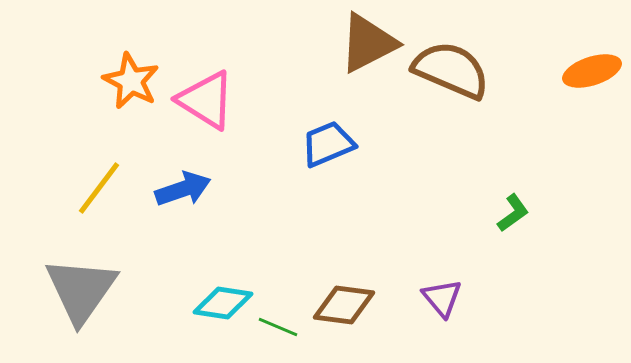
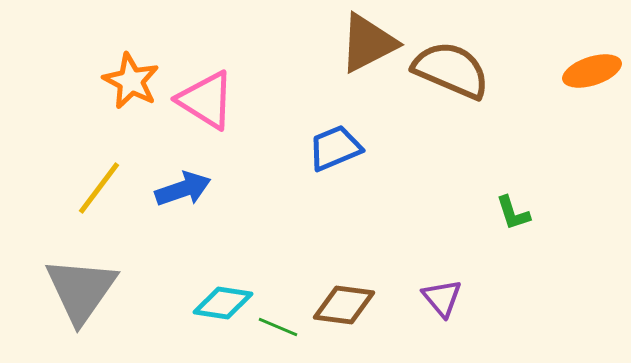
blue trapezoid: moved 7 px right, 4 px down
green L-shape: rotated 108 degrees clockwise
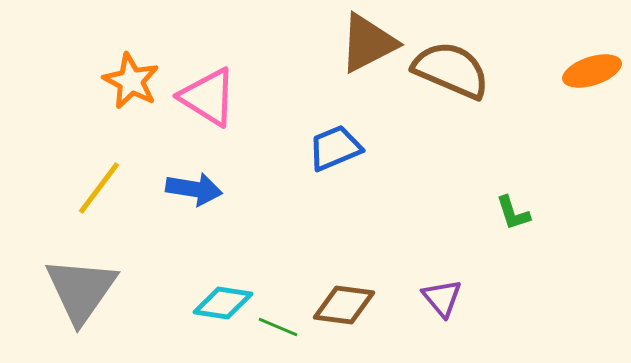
pink triangle: moved 2 px right, 3 px up
blue arrow: moved 11 px right; rotated 28 degrees clockwise
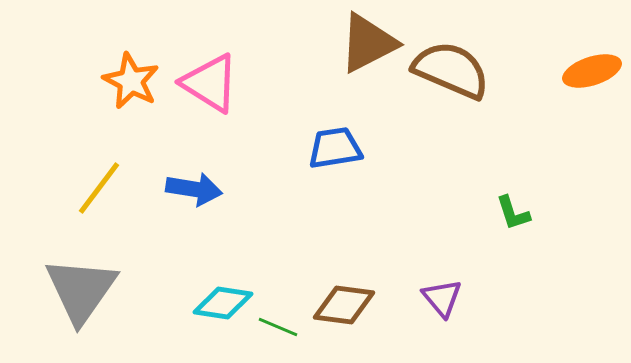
pink triangle: moved 2 px right, 14 px up
blue trapezoid: rotated 14 degrees clockwise
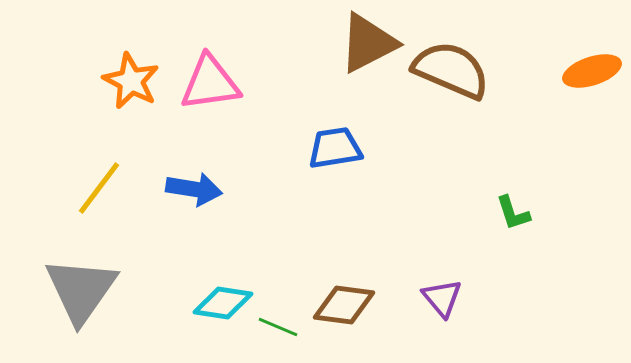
pink triangle: rotated 40 degrees counterclockwise
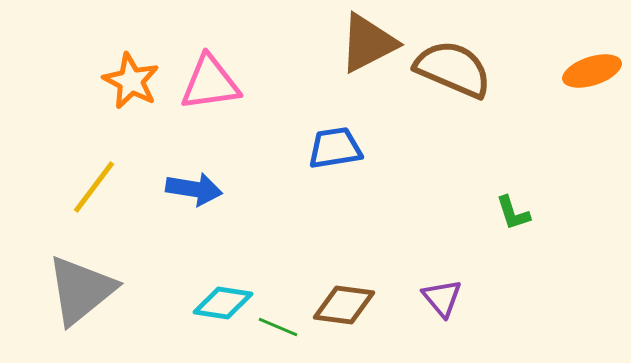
brown semicircle: moved 2 px right, 1 px up
yellow line: moved 5 px left, 1 px up
gray triangle: rotated 16 degrees clockwise
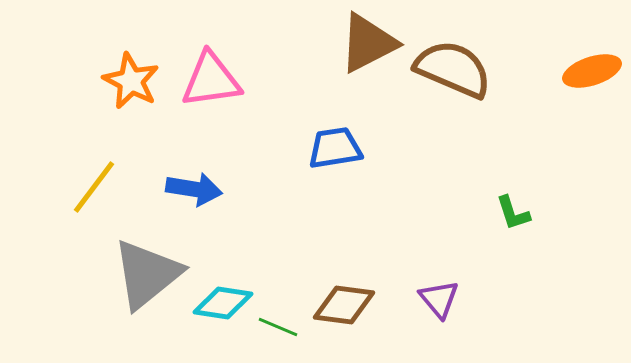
pink triangle: moved 1 px right, 3 px up
gray triangle: moved 66 px right, 16 px up
purple triangle: moved 3 px left, 1 px down
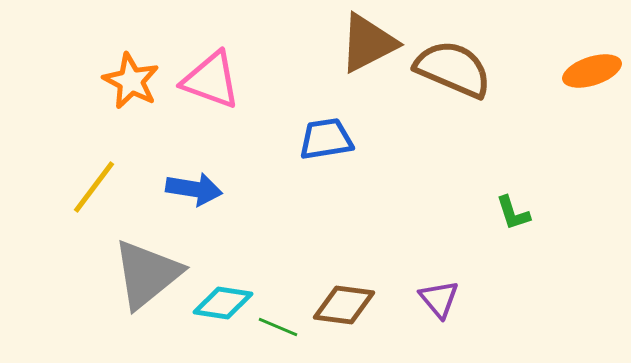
pink triangle: rotated 28 degrees clockwise
blue trapezoid: moved 9 px left, 9 px up
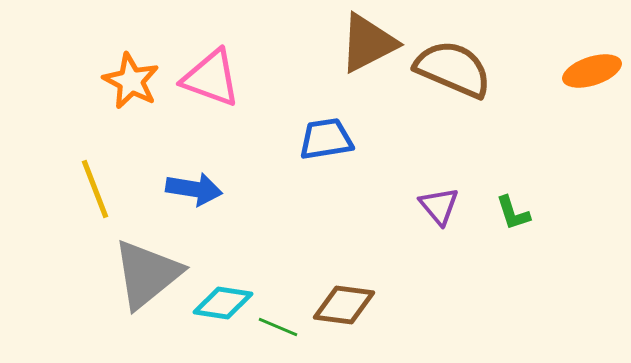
pink triangle: moved 2 px up
yellow line: moved 1 px right, 2 px down; rotated 58 degrees counterclockwise
purple triangle: moved 93 px up
